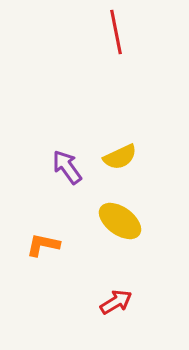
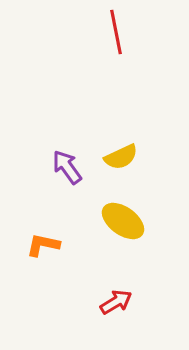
yellow semicircle: moved 1 px right
yellow ellipse: moved 3 px right
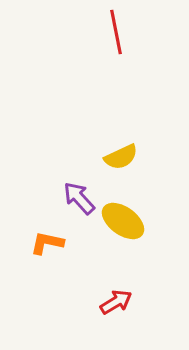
purple arrow: moved 12 px right, 31 px down; rotated 6 degrees counterclockwise
orange L-shape: moved 4 px right, 2 px up
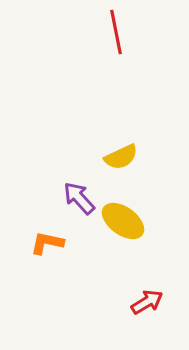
red arrow: moved 31 px right
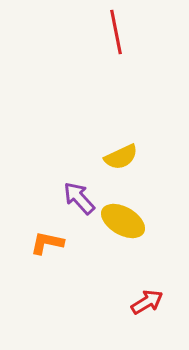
yellow ellipse: rotated 6 degrees counterclockwise
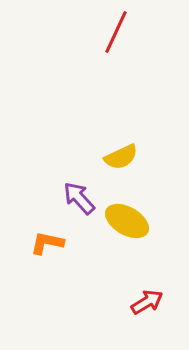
red line: rotated 36 degrees clockwise
yellow ellipse: moved 4 px right
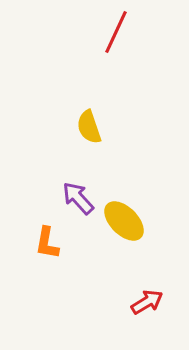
yellow semicircle: moved 32 px left, 30 px up; rotated 96 degrees clockwise
purple arrow: moved 1 px left
yellow ellipse: moved 3 px left; rotated 15 degrees clockwise
orange L-shape: rotated 92 degrees counterclockwise
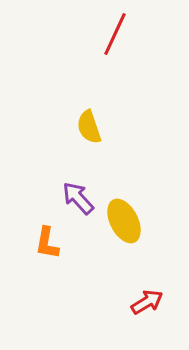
red line: moved 1 px left, 2 px down
yellow ellipse: rotated 18 degrees clockwise
